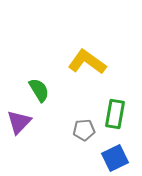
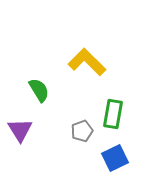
yellow L-shape: rotated 9 degrees clockwise
green rectangle: moved 2 px left
purple triangle: moved 1 px right, 8 px down; rotated 16 degrees counterclockwise
gray pentagon: moved 2 px left, 1 px down; rotated 15 degrees counterclockwise
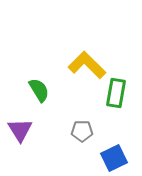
yellow L-shape: moved 3 px down
green rectangle: moved 3 px right, 21 px up
gray pentagon: rotated 20 degrees clockwise
blue square: moved 1 px left
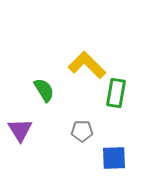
green semicircle: moved 5 px right
blue square: rotated 24 degrees clockwise
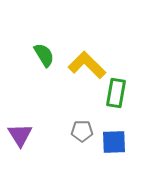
green semicircle: moved 35 px up
purple triangle: moved 5 px down
blue square: moved 16 px up
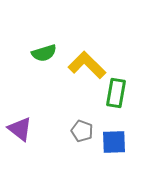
green semicircle: moved 2 px up; rotated 105 degrees clockwise
gray pentagon: rotated 20 degrees clockwise
purple triangle: moved 6 px up; rotated 20 degrees counterclockwise
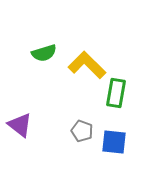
purple triangle: moved 4 px up
blue square: rotated 8 degrees clockwise
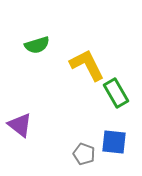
green semicircle: moved 7 px left, 8 px up
yellow L-shape: rotated 18 degrees clockwise
green rectangle: rotated 40 degrees counterclockwise
gray pentagon: moved 2 px right, 23 px down
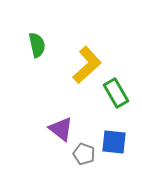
green semicircle: rotated 85 degrees counterclockwise
yellow L-shape: rotated 75 degrees clockwise
purple triangle: moved 41 px right, 4 px down
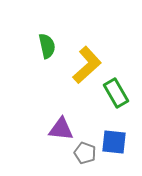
green semicircle: moved 10 px right, 1 px down
purple triangle: rotated 32 degrees counterclockwise
gray pentagon: moved 1 px right, 1 px up
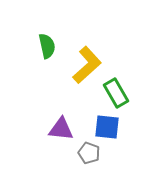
blue square: moved 7 px left, 15 px up
gray pentagon: moved 4 px right
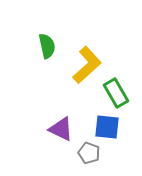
purple triangle: rotated 20 degrees clockwise
